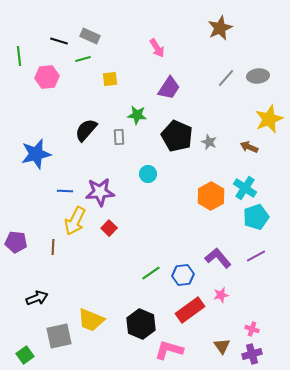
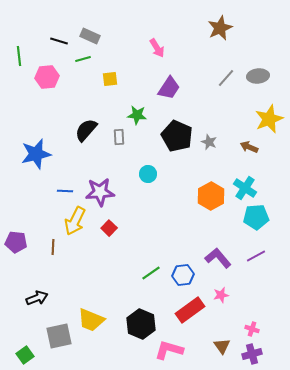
cyan pentagon at (256, 217): rotated 15 degrees clockwise
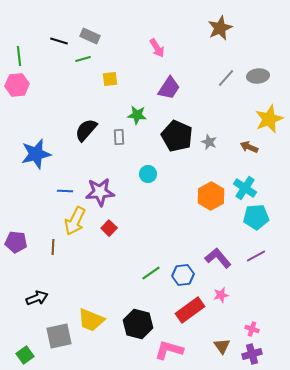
pink hexagon at (47, 77): moved 30 px left, 8 px down
black hexagon at (141, 324): moved 3 px left; rotated 8 degrees counterclockwise
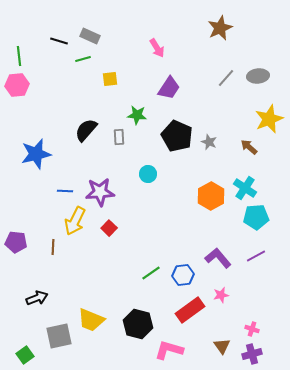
brown arrow at (249, 147): rotated 18 degrees clockwise
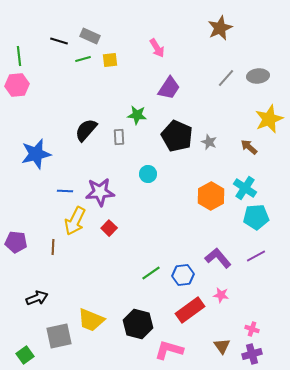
yellow square at (110, 79): moved 19 px up
pink star at (221, 295): rotated 21 degrees clockwise
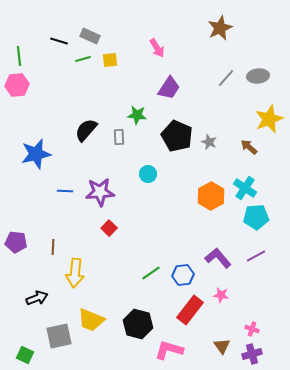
yellow arrow at (75, 221): moved 52 px down; rotated 20 degrees counterclockwise
red rectangle at (190, 310): rotated 16 degrees counterclockwise
green square at (25, 355): rotated 30 degrees counterclockwise
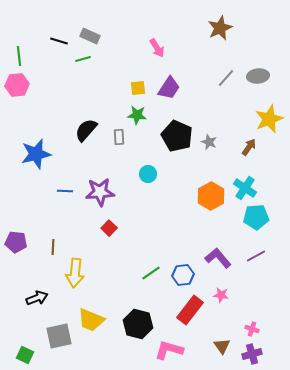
yellow square at (110, 60): moved 28 px right, 28 px down
brown arrow at (249, 147): rotated 84 degrees clockwise
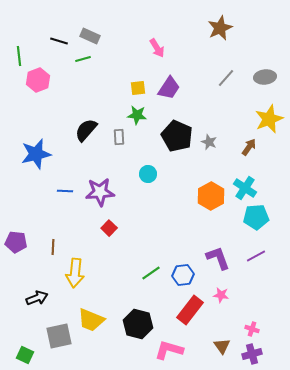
gray ellipse at (258, 76): moved 7 px right, 1 px down
pink hexagon at (17, 85): moved 21 px right, 5 px up; rotated 15 degrees counterclockwise
purple L-shape at (218, 258): rotated 20 degrees clockwise
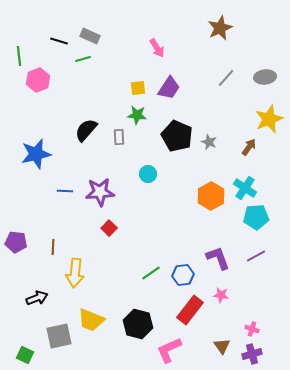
pink L-shape at (169, 350): rotated 40 degrees counterclockwise
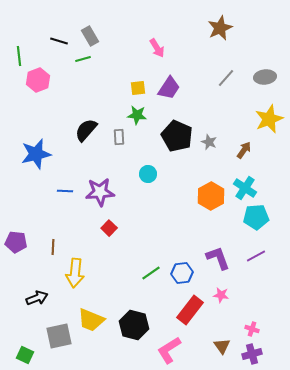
gray rectangle at (90, 36): rotated 36 degrees clockwise
brown arrow at (249, 147): moved 5 px left, 3 px down
blue hexagon at (183, 275): moved 1 px left, 2 px up
black hexagon at (138, 324): moved 4 px left, 1 px down
pink L-shape at (169, 350): rotated 8 degrees counterclockwise
